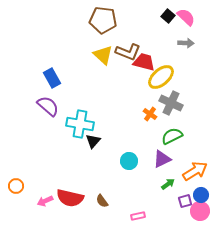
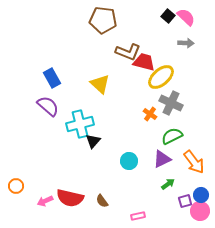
yellow triangle: moved 3 px left, 29 px down
cyan cross: rotated 24 degrees counterclockwise
orange arrow: moved 1 px left, 9 px up; rotated 85 degrees clockwise
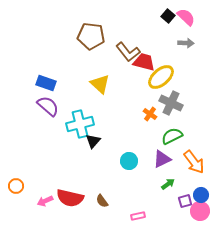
brown pentagon: moved 12 px left, 16 px down
brown L-shape: rotated 30 degrees clockwise
blue rectangle: moved 6 px left, 5 px down; rotated 42 degrees counterclockwise
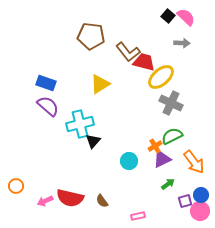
gray arrow: moved 4 px left
yellow triangle: rotated 45 degrees clockwise
orange cross: moved 5 px right, 32 px down; rotated 24 degrees clockwise
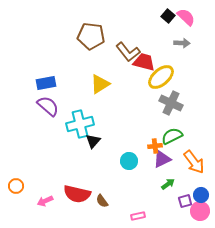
blue rectangle: rotated 30 degrees counterclockwise
orange cross: rotated 24 degrees clockwise
red semicircle: moved 7 px right, 4 px up
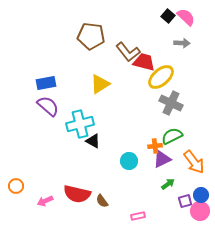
black triangle: rotated 42 degrees counterclockwise
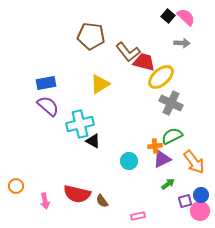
pink arrow: rotated 77 degrees counterclockwise
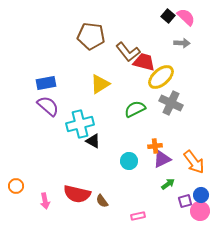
green semicircle: moved 37 px left, 27 px up
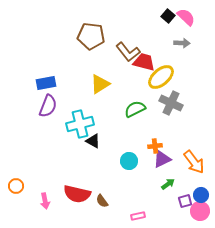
purple semicircle: rotated 70 degrees clockwise
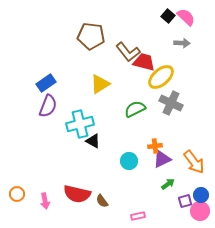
blue rectangle: rotated 24 degrees counterclockwise
orange circle: moved 1 px right, 8 px down
